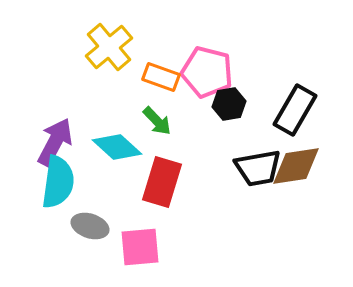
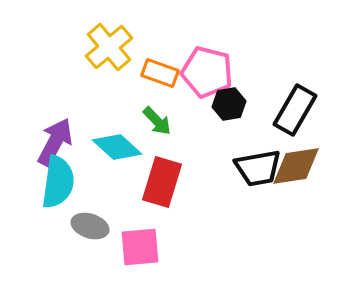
orange rectangle: moved 1 px left, 4 px up
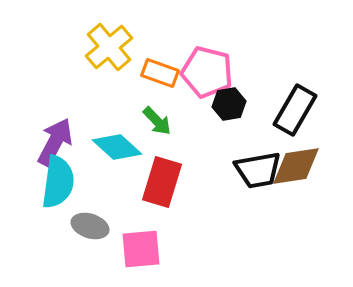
black trapezoid: moved 2 px down
pink square: moved 1 px right, 2 px down
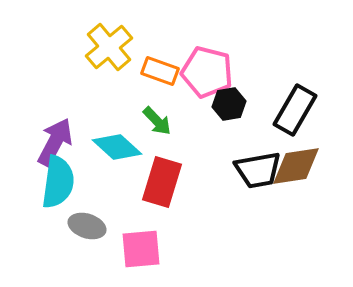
orange rectangle: moved 2 px up
gray ellipse: moved 3 px left
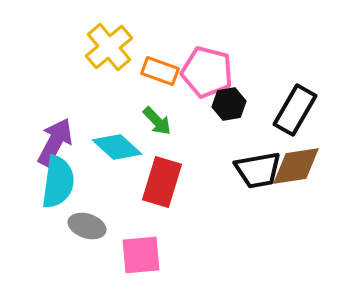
pink square: moved 6 px down
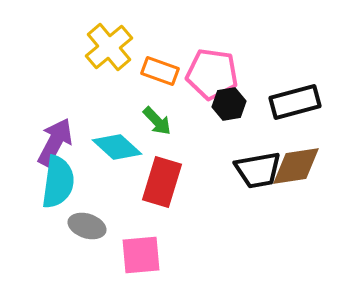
pink pentagon: moved 5 px right, 2 px down; rotated 6 degrees counterclockwise
black rectangle: moved 8 px up; rotated 45 degrees clockwise
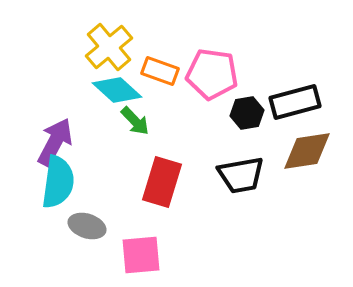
black hexagon: moved 18 px right, 9 px down
green arrow: moved 22 px left
cyan diamond: moved 57 px up
brown diamond: moved 11 px right, 15 px up
black trapezoid: moved 17 px left, 5 px down
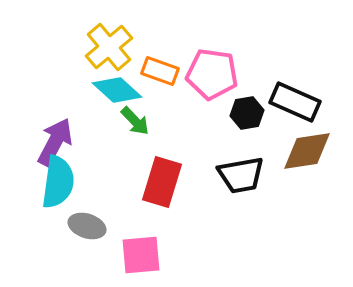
black rectangle: rotated 39 degrees clockwise
